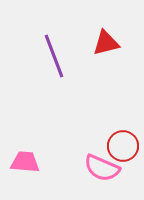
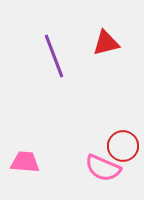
pink semicircle: moved 1 px right
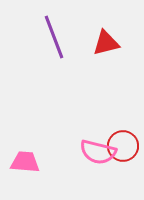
purple line: moved 19 px up
pink semicircle: moved 5 px left, 16 px up; rotated 9 degrees counterclockwise
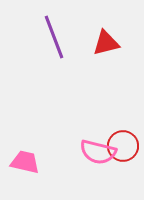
pink trapezoid: rotated 8 degrees clockwise
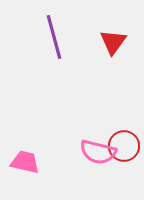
purple line: rotated 6 degrees clockwise
red triangle: moved 7 px right, 1 px up; rotated 40 degrees counterclockwise
red circle: moved 1 px right
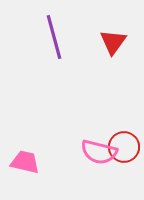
red circle: moved 1 px down
pink semicircle: moved 1 px right
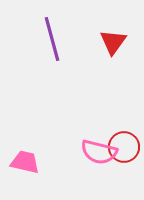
purple line: moved 2 px left, 2 px down
